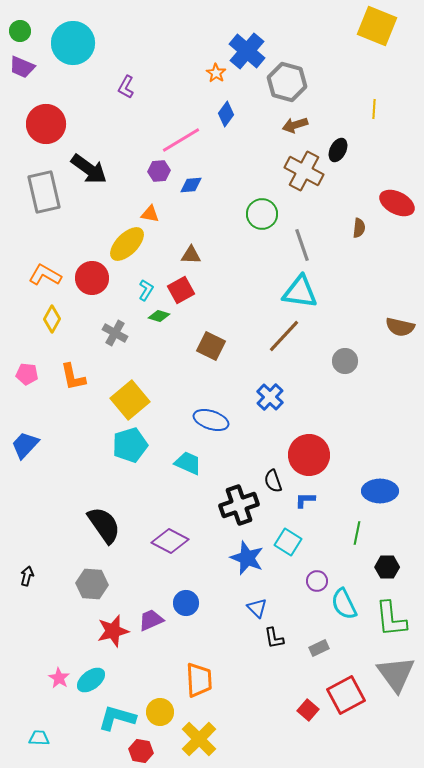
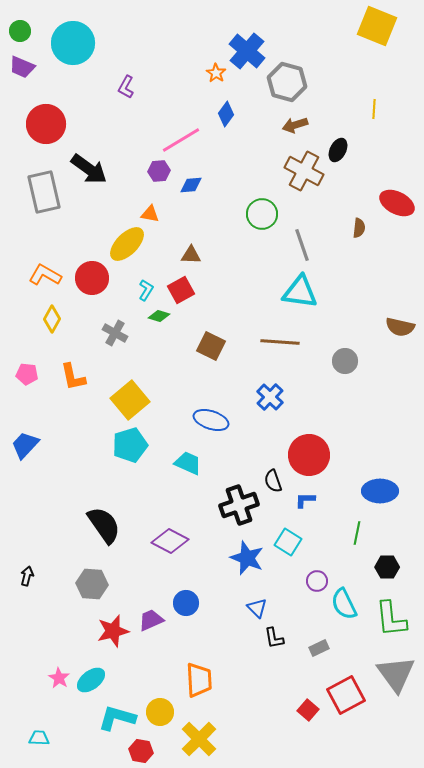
brown line at (284, 336): moved 4 px left, 6 px down; rotated 51 degrees clockwise
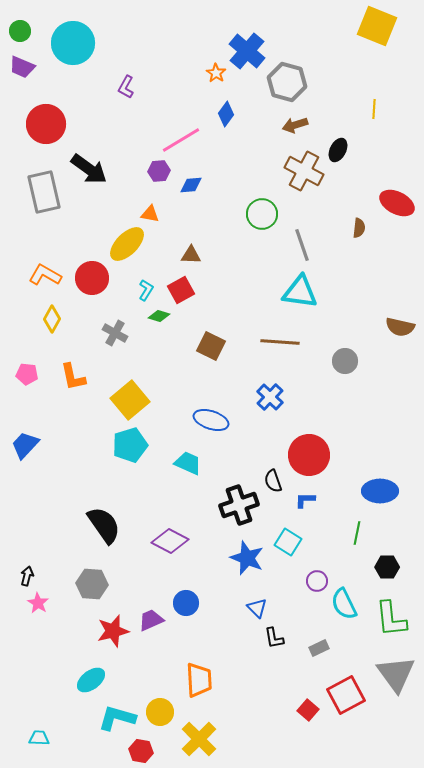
pink star at (59, 678): moved 21 px left, 75 px up
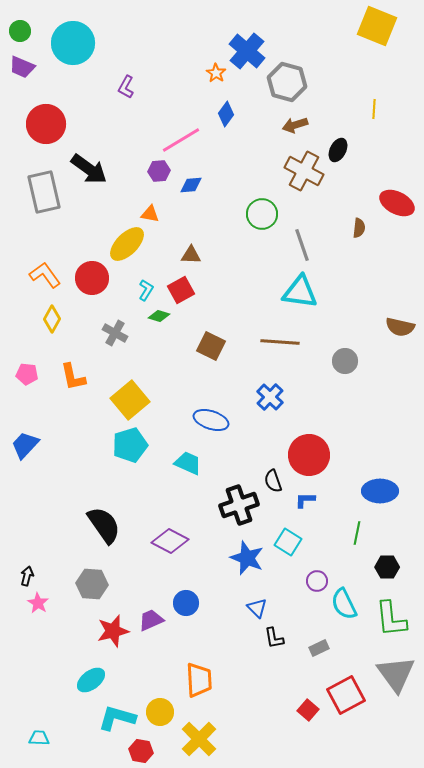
orange L-shape at (45, 275): rotated 24 degrees clockwise
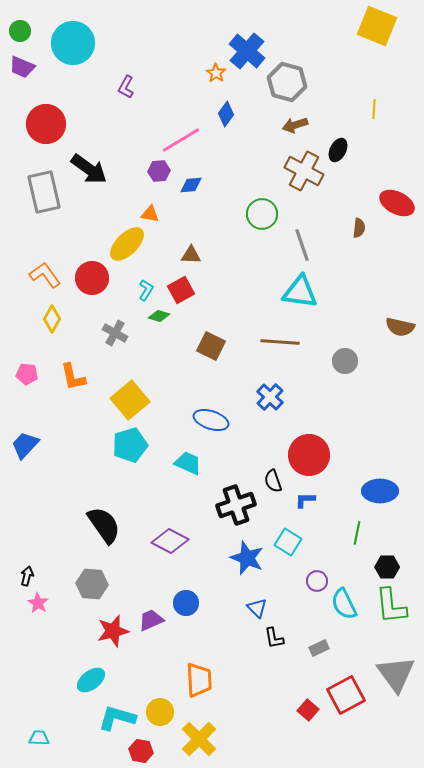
black cross at (239, 505): moved 3 px left
green L-shape at (391, 619): moved 13 px up
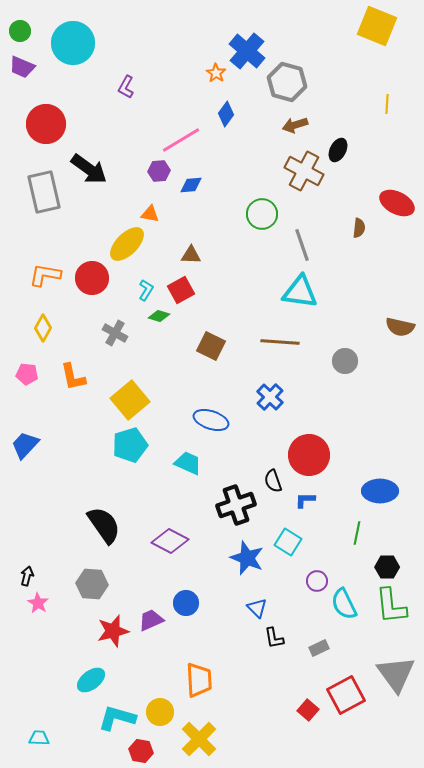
yellow line at (374, 109): moved 13 px right, 5 px up
orange L-shape at (45, 275): rotated 44 degrees counterclockwise
yellow diamond at (52, 319): moved 9 px left, 9 px down
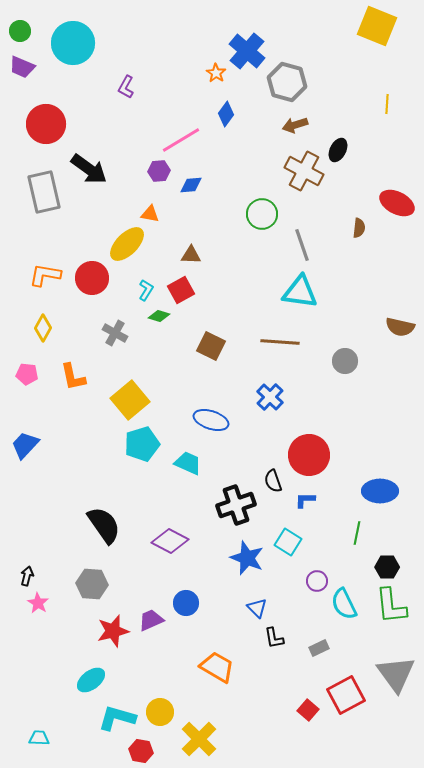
cyan pentagon at (130, 445): moved 12 px right, 1 px up
orange trapezoid at (199, 680): moved 18 px right, 13 px up; rotated 57 degrees counterclockwise
